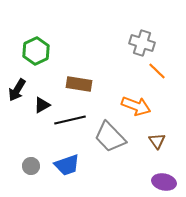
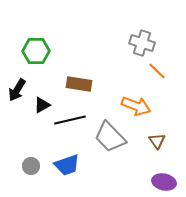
green hexagon: rotated 24 degrees clockwise
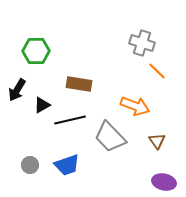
orange arrow: moved 1 px left
gray circle: moved 1 px left, 1 px up
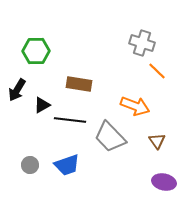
black line: rotated 20 degrees clockwise
